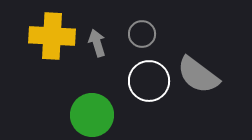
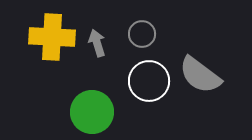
yellow cross: moved 1 px down
gray semicircle: moved 2 px right
green circle: moved 3 px up
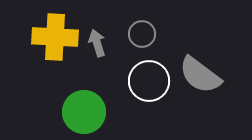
yellow cross: moved 3 px right
green circle: moved 8 px left
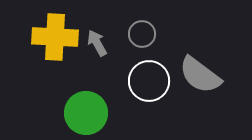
gray arrow: rotated 12 degrees counterclockwise
green circle: moved 2 px right, 1 px down
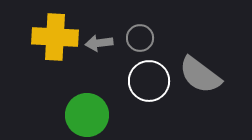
gray circle: moved 2 px left, 4 px down
gray arrow: moved 2 px right; rotated 68 degrees counterclockwise
green circle: moved 1 px right, 2 px down
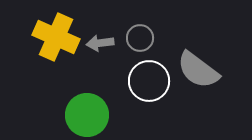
yellow cross: moved 1 px right; rotated 21 degrees clockwise
gray arrow: moved 1 px right
gray semicircle: moved 2 px left, 5 px up
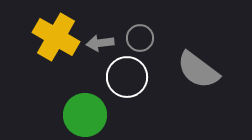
yellow cross: rotated 6 degrees clockwise
white circle: moved 22 px left, 4 px up
green circle: moved 2 px left
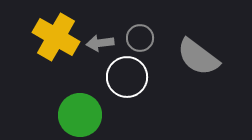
gray semicircle: moved 13 px up
green circle: moved 5 px left
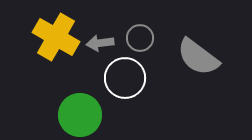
white circle: moved 2 px left, 1 px down
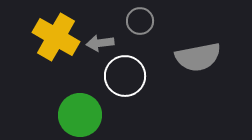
gray circle: moved 17 px up
gray semicircle: rotated 48 degrees counterclockwise
white circle: moved 2 px up
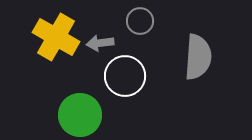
gray semicircle: rotated 75 degrees counterclockwise
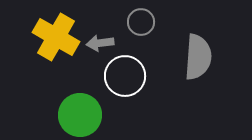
gray circle: moved 1 px right, 1 px down
